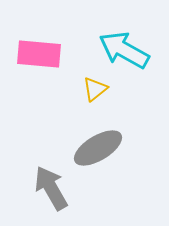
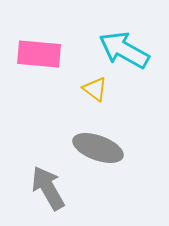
yellow triangle: rotated 44 degrees counterclockwise
gray ellipse: rotated 51 degrees clockwise
gray arrow: moved 3 px left
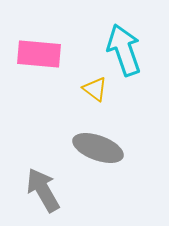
cyan arrow: rotated 42 degrees clockwise
gray arrow: moved 5 px left, 2 px down
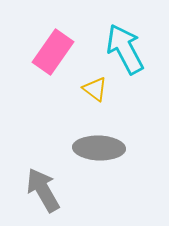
cyan arrow: moved 1 px right, 1 px up; rotated 9 degrees counterclockwise
pink rectangle: moved 14 px right, 2 px up; rotated 60 degrees counterclockwise
gray ellipse: moved 1 px right; rotated 18 degrees counterclockwise
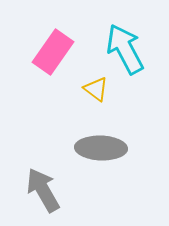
yellow triangle: moved 1 px right
gray ellipse: moved 2 px right
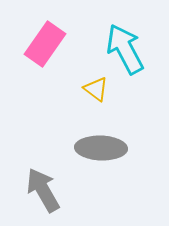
pink rectangle: moved 8 px left, 8 px up
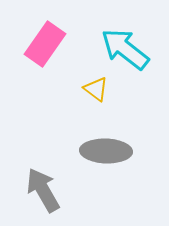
cyan arrow: rotated 24 degrees counterclockwise
gray ellipse: moved 5 px right, 3 px down
